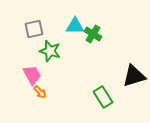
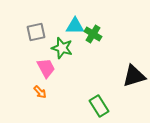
gray square: moved 2 px right, 3 px down
green star: moved 12 px right, 3 px up
pink trapezoid: moved 14 px right, 7 px up
green rectangle: moved 4 px left, 9 px down
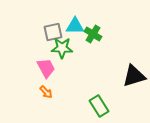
gray square: moved 17 px right
green star: rotated 15 degrees counterclockwise
orange arrow: moved 6 px right
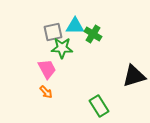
pink trapezoid: moved 1 px right, 1 px down
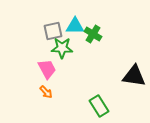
gray square: moved 1 px up
black triangle: rotated 25 degrees clockwise
